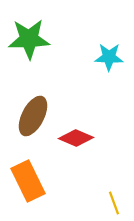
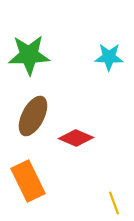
green star: moved 16 px down
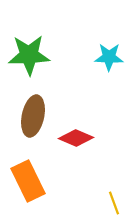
brown ellipse: rotated 15 degrees counterclockwise
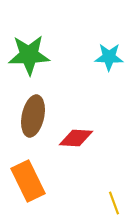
red diamond: rotated 20 degrees counterclockwise
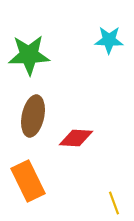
cyan star: moved 17 px up
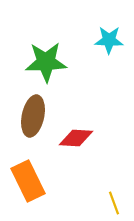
green star: moved 17 px right, 7 px down
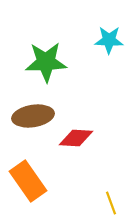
brown ellipse: rotated 69 degrees clockwise
orange rectangle: rotated 9 degrees counterclockwise
yellow line: moved 3 px left
